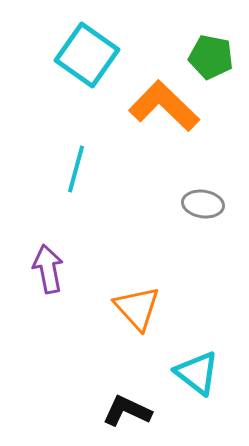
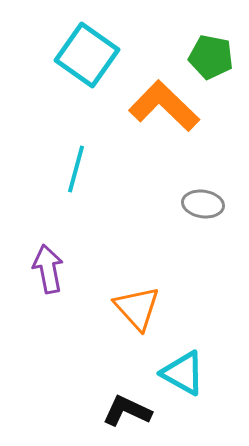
cyan triangle: moved 14 px left; rotated 9 degrees counterclockwise
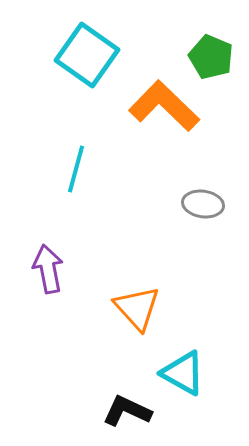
green pentagon: rotated 12 degrees clockwise
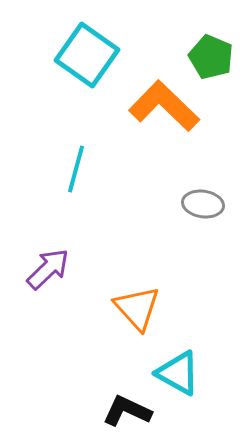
purple arrow: rotated 57 degrees clockwise
cyan triangle: moved 5 px left
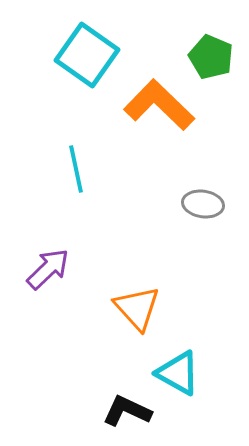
orange L-shape: moved 5 px left, 1 px up
cyan line: rotated 27 degrees counterclockwise
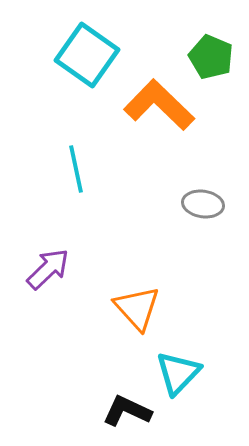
cyan triangle: rotated 45 degrees clockwise
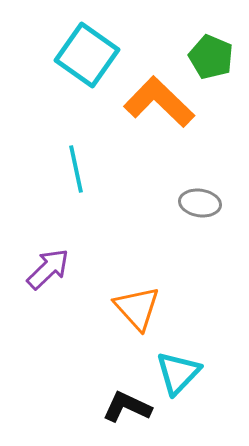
orange L-shape: moved 3 px up
gray ellipse: moved 3 px left, 1 px up
black L-shape: moved 4 px up
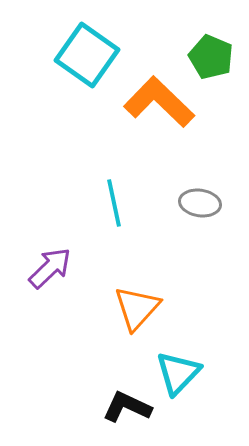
cyan line: moved 38 px right, 34 px down
purple arrow: moved 2 px right, 1 px up
orange triangle: rotated 24 degrees clockwise
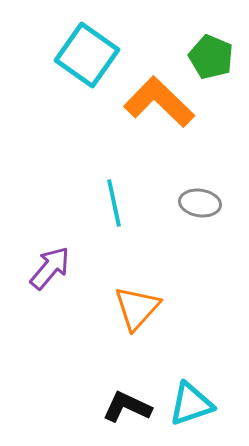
purple arrow: rotated 6 degrees counterclockwise
cyan triangle: moved 13 px right, 31 px down; rotated 27 degrees clockwise
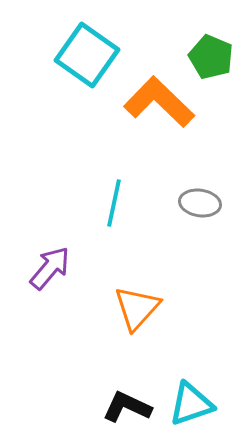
cyan line: rotated 24 degrees clockwise
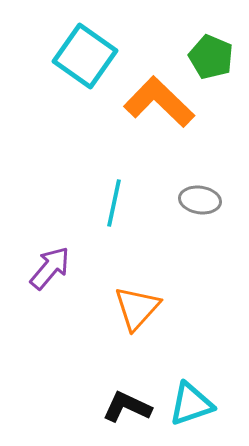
cyan square: moved 2 px left, 1 px down
gray ellipse: moved 3 px up
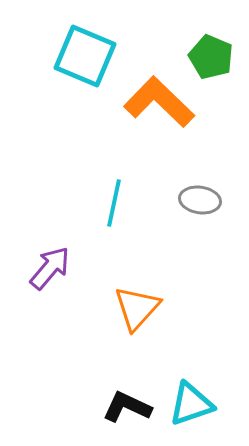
cyan square: rotated 12 degrees counterclockwise
